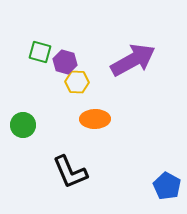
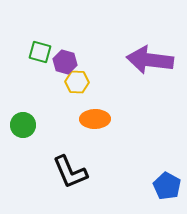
purple arrow: moved 17 px right; rotated 144 degrees counterclockwise
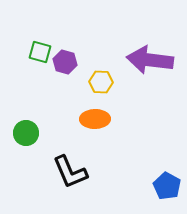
yellow hexagon: moved 24 px right
green circle: moved 3 px right, 8 px down
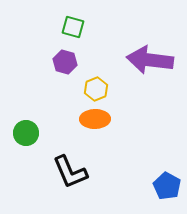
green square: moved 33 px right, 25 px up
yellow hexagon: moved 5 px left, 7 px down; rotated 25 degrees counterclockwise
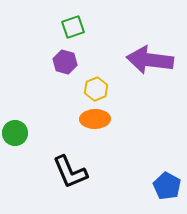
green square: rotated 35 degrees counterclockwise
green circle: moved 11 px left
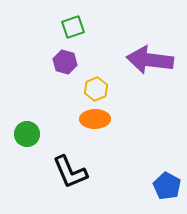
green circle: moved 12 px right, 1 px down
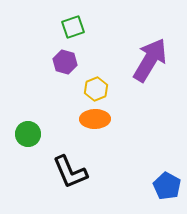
purple arrow: rotated 114 degrees clockwise
green circle: moved 1 px right
